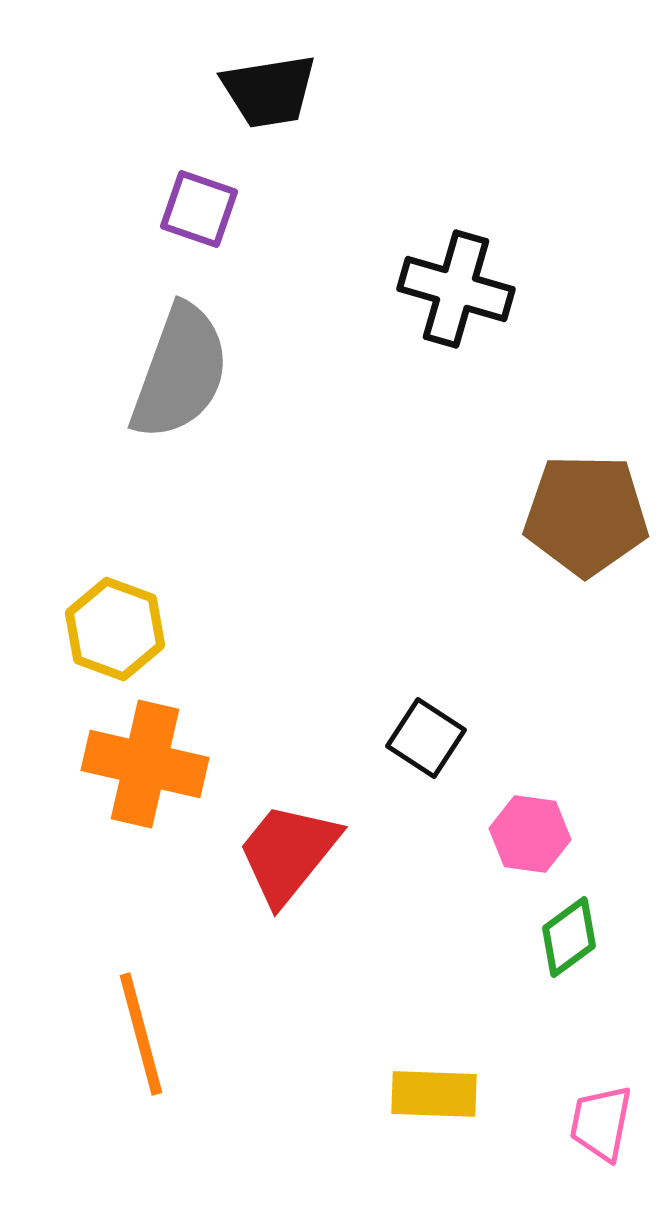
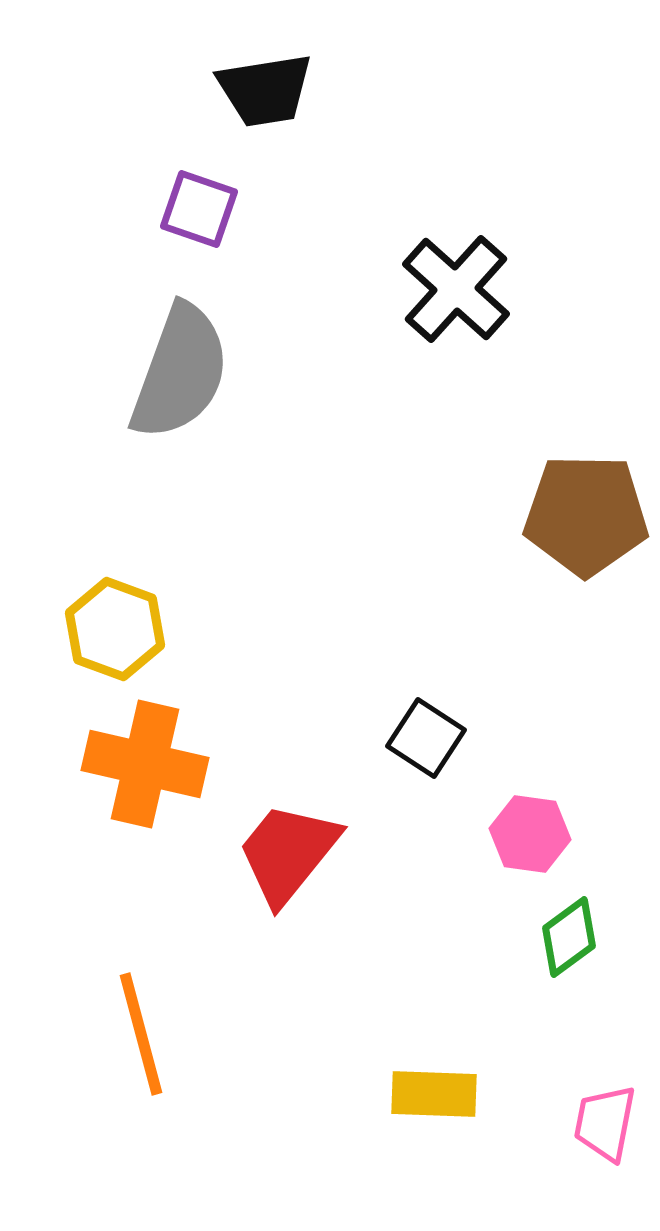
black trapezoid: moved 4 px left, 1 px up
black cross: rotated 26 degrees clockwise
pink trapezoid: moved 4 px right
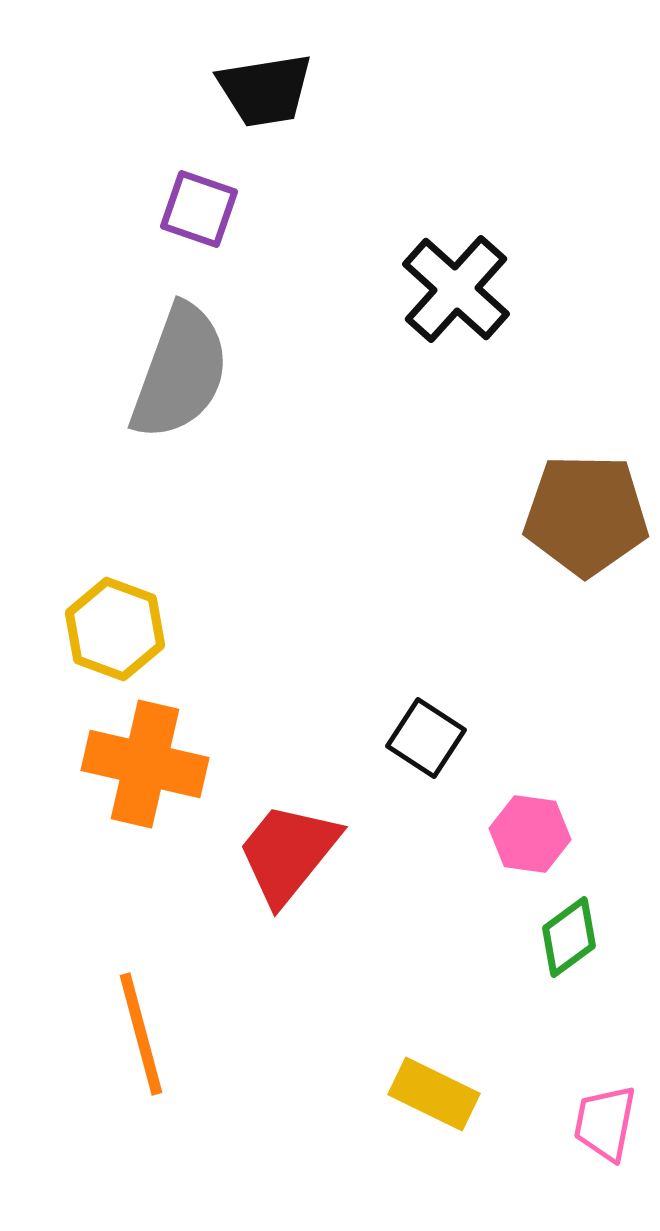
yellow rectangle: rotated 24 degrees clockwise
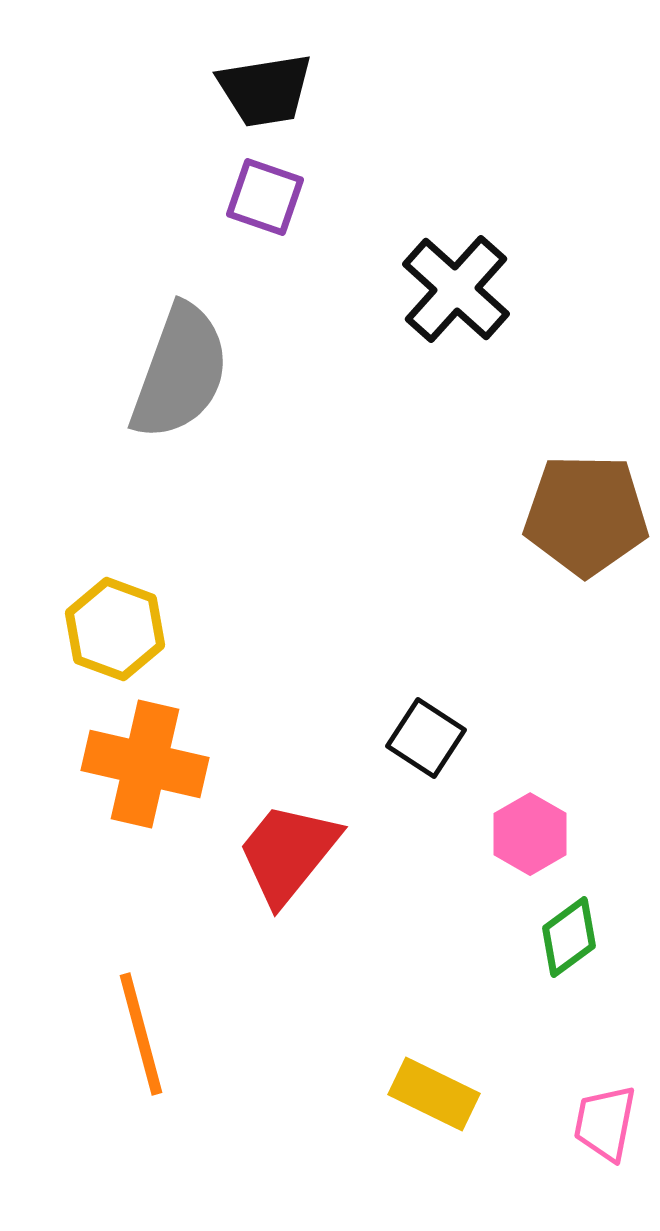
purple square: moved 66 px right, 12 px up
pink hexagon: rotated 22 degrees clockwise
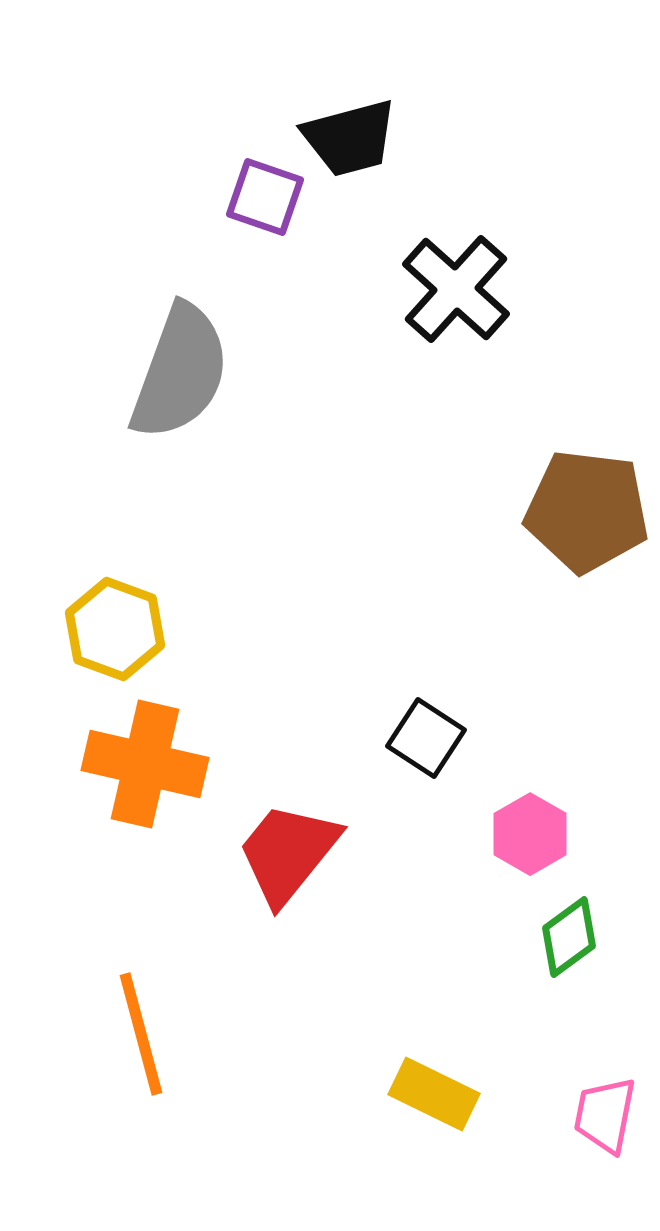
black trapezoid: moved 85 px right, 48 px down; rotated 6 degrees counterclockwise
brown pentagon: moved 1 px right, 4 px up; rotated 6 degrees clockwise
pink trapezoid: moved 8 px up
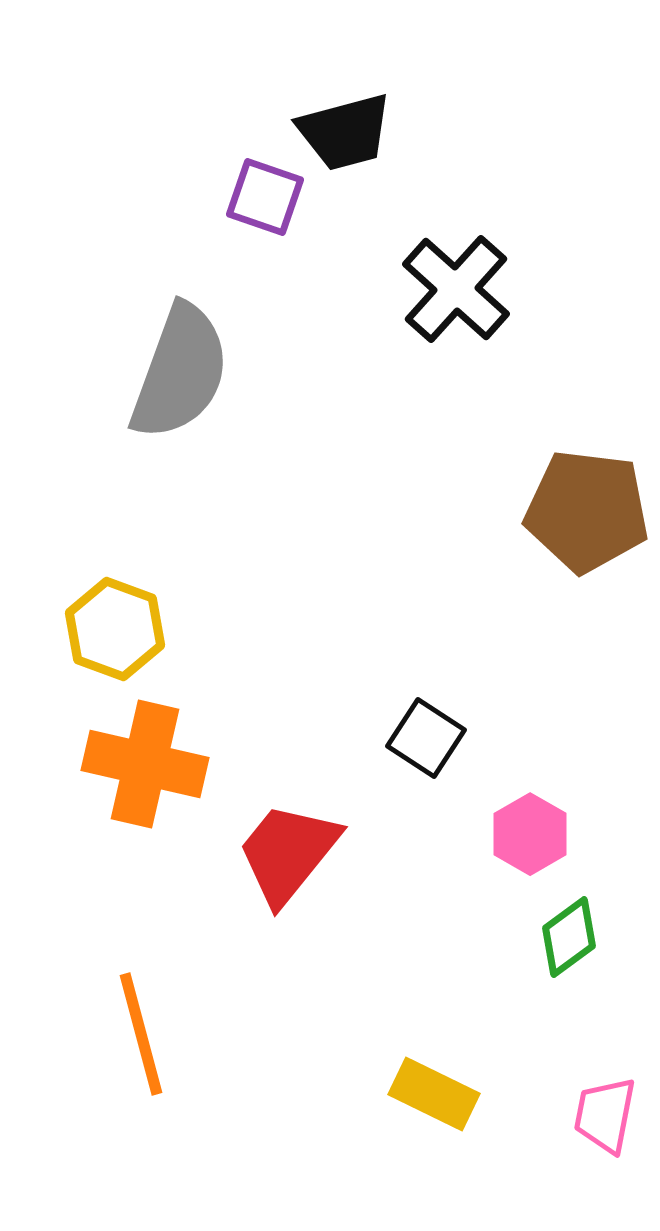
black trapezoid: moved 5 px left, 6 px up
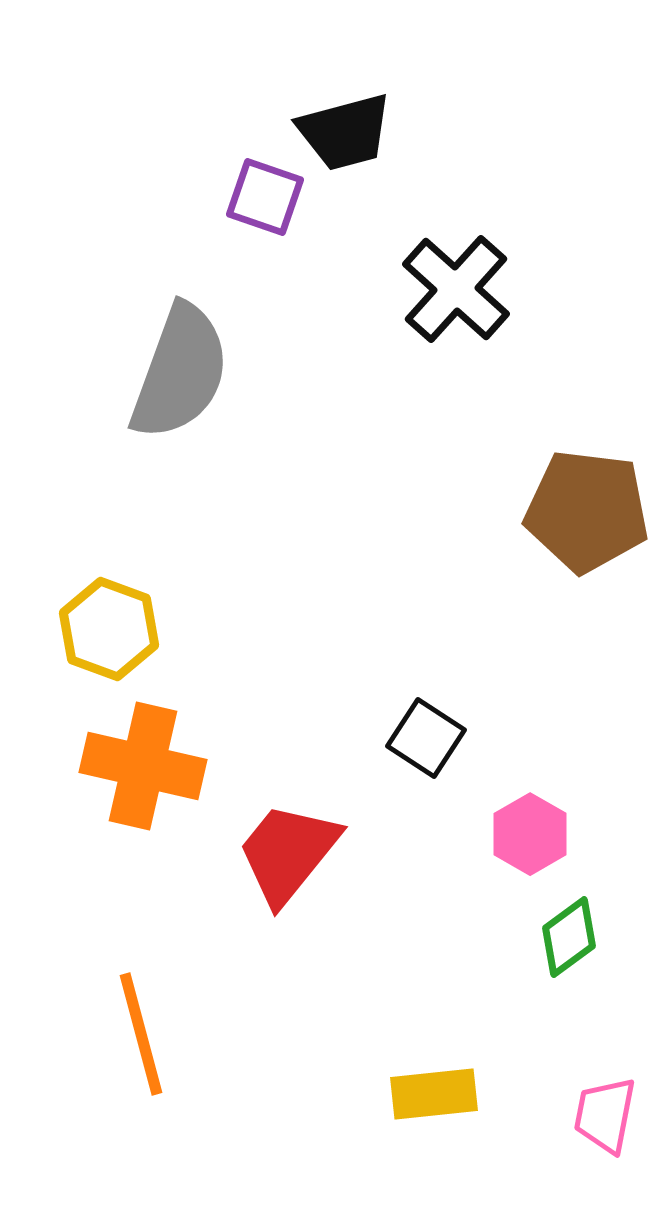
yellow hexagon: moved 6 px left
orange cross: moved 2 px left, 2 px down
yellow rectangle: rotated 32 degrees counterclockwise
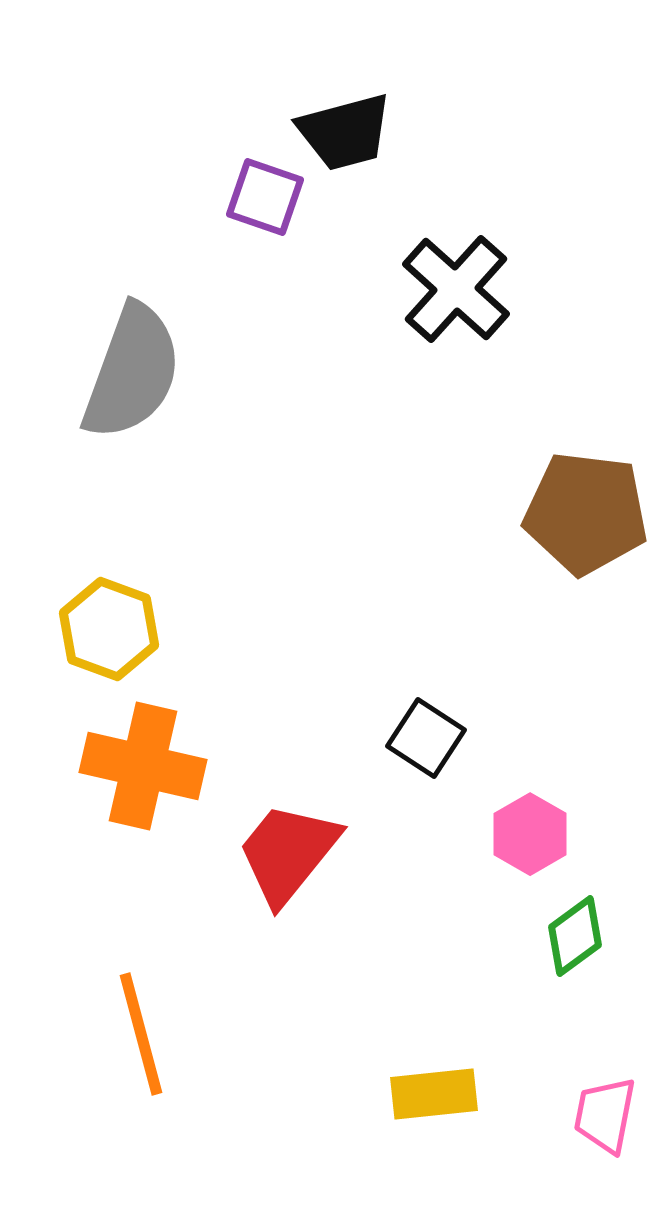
gray semicircle: moved 48 px left
brown pentagon: moved 1 px left, 2 px down
green diamond: moved 6 px right, 1 px up
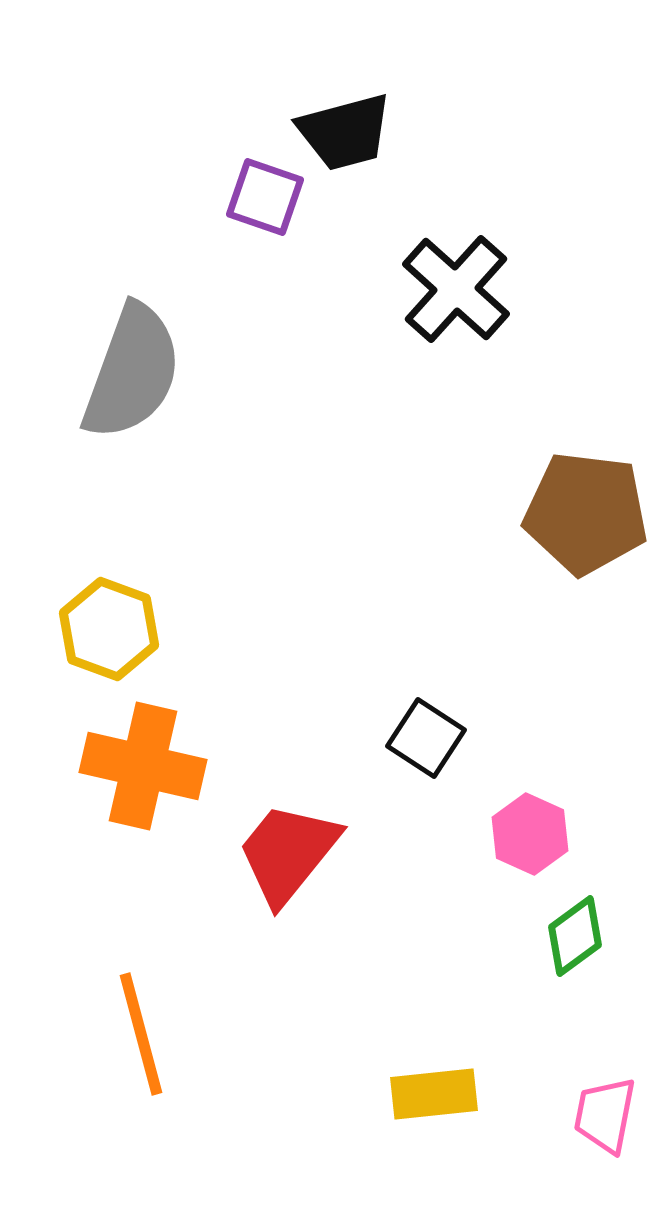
pink hexagon: rotated 6 degrees counterclockwise
